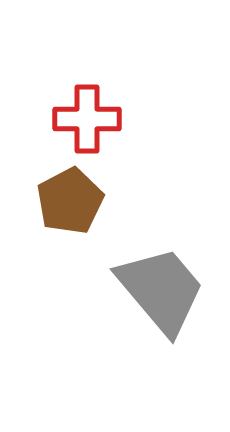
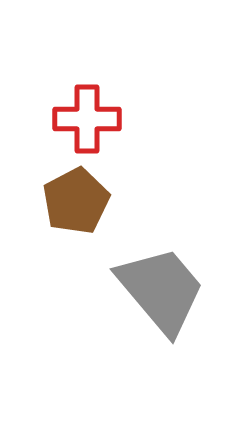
brown pentagon: moved 6 px right
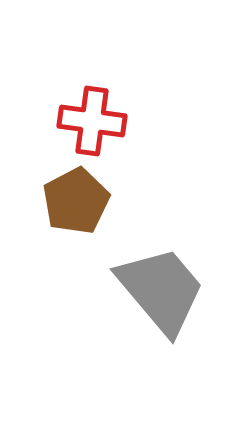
red cross: moved 5 px right, 2 px down; rotated 8 degrees clockwise
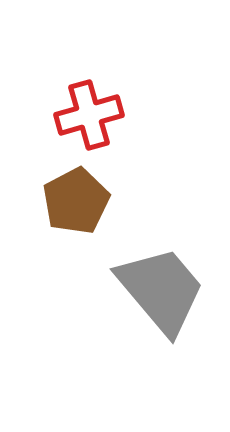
red cross: moved 3 px left, 6 px up; rotated 24 degrees counterclockwise
